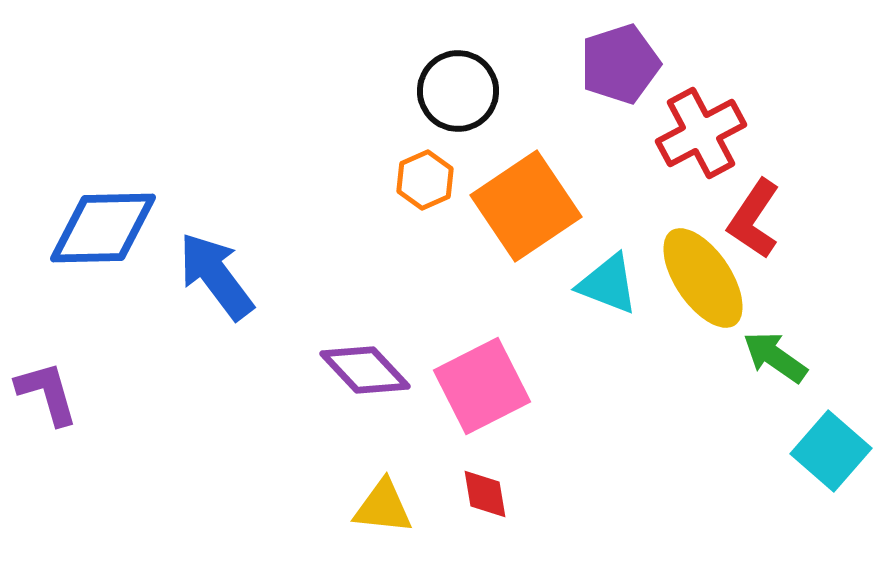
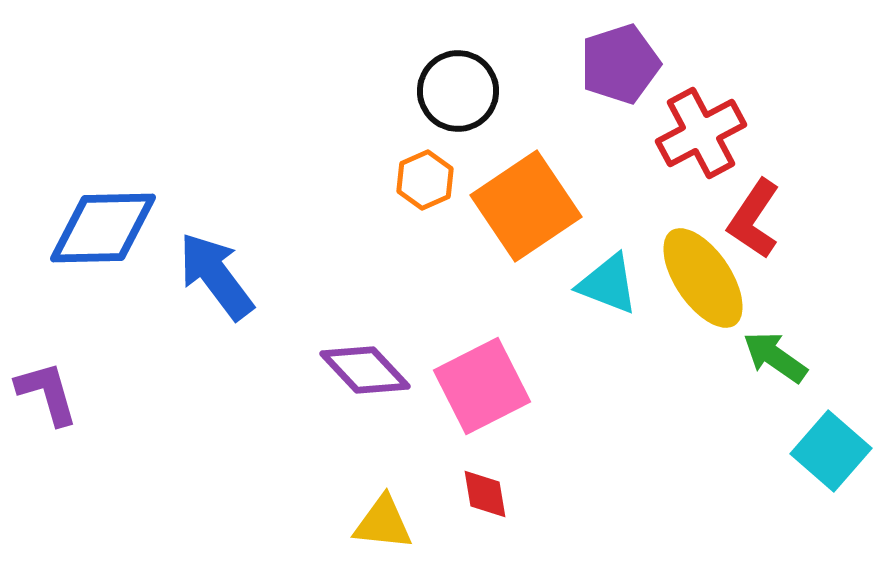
yellow triangle: moved 16 px down
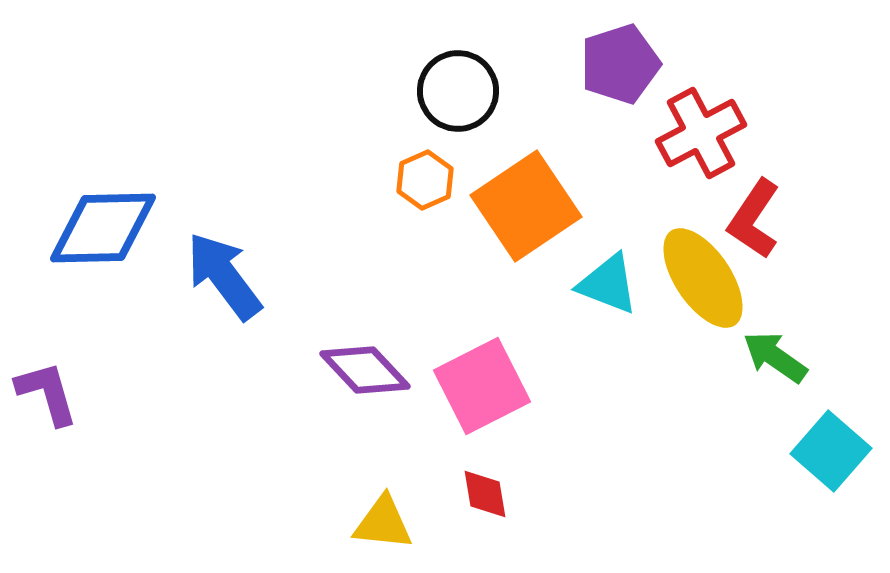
blue arrow: moved 8 px right
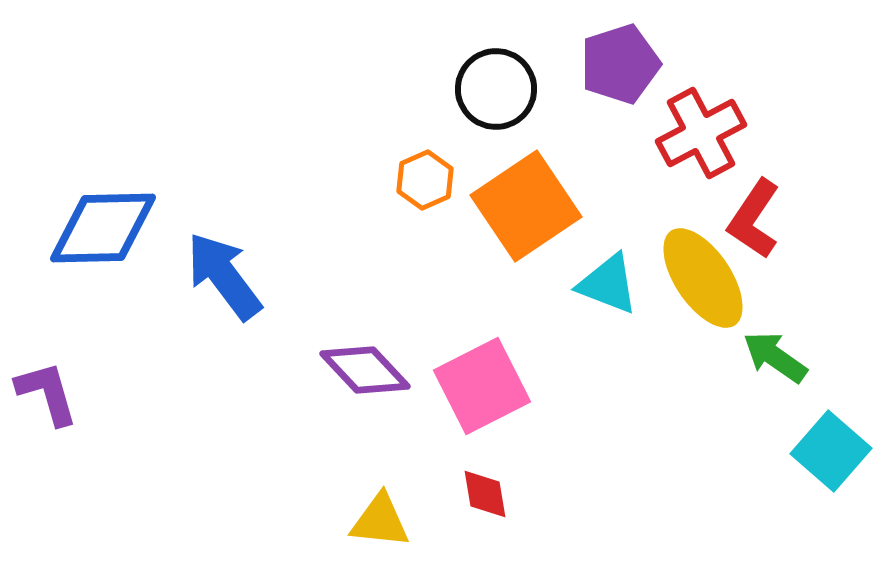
black circle: moved 38 px right, 2 px up
yellow triangle: moved 3 px left, 2 px up
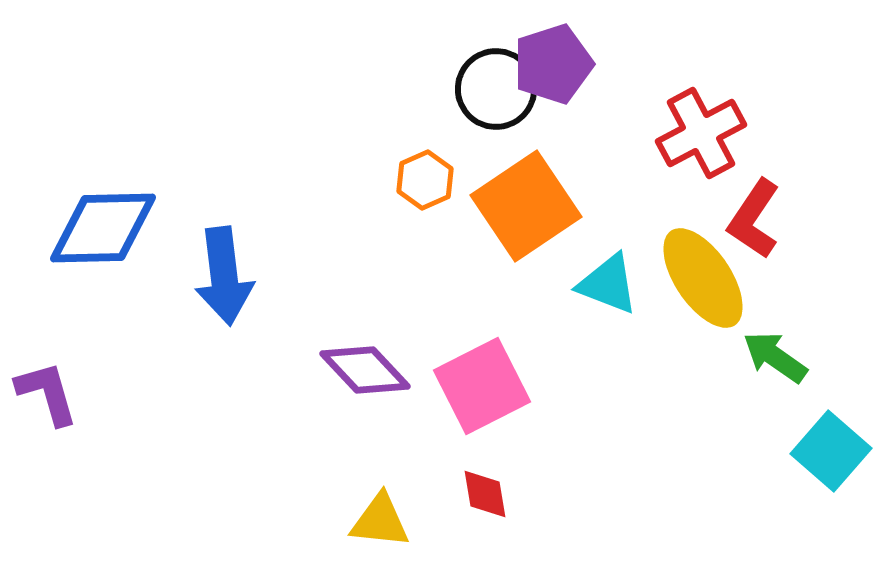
purple pentagon: moved 67 px left
blue arrow: rotated 150 degrees counterclockwise
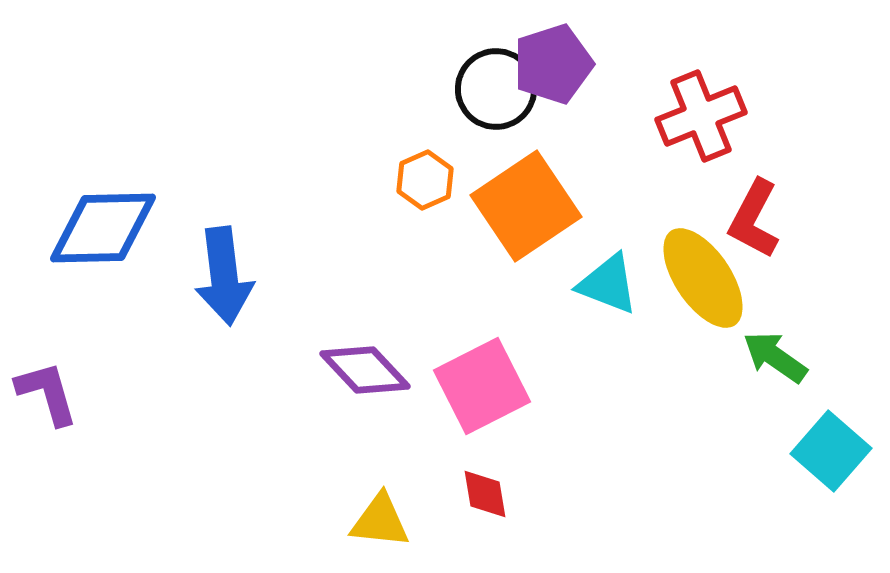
red cross: moved 17 px up; rotated 6 degrees clockwise
red L-shape: rotated 6 degrees counterclockwise
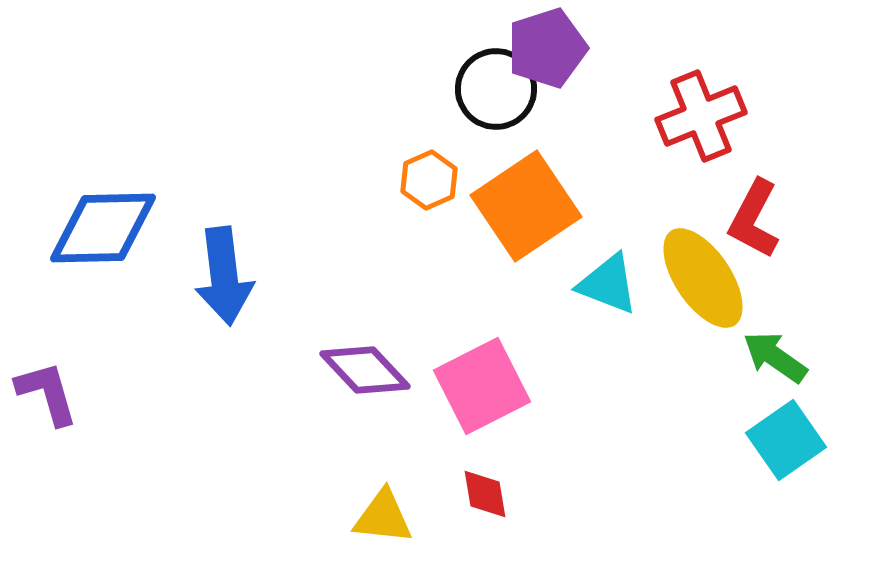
purple pentagon: moved 6 px left, 16 px up
orange hexagon: moved 4 px right
cyan square: moved 45 px left, 11 px up; rotated 14 degrees clockwise
yellow triangle: moved 3 px right, 4 px up
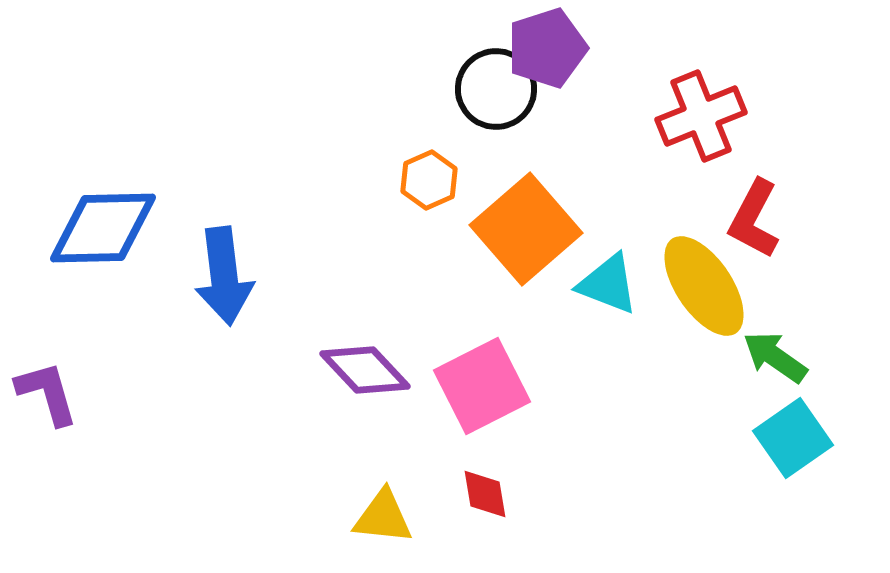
orange square: moved 23 px down; rotated 7 degrees counterclockwise
yellow ellipse: moved 1 px right, 8 px down
cyan square: moved 7 px right, 2 px up
